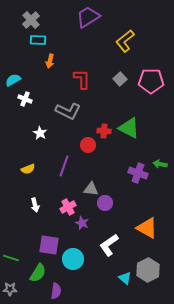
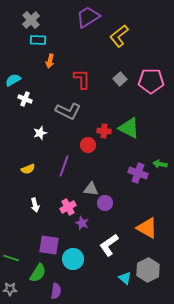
yellow L-shape: moved 6 px left, 5 px up
white star: rotated 24 degrees clockwise
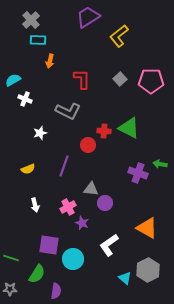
green semicircle: moved 1 px left, 1 px down
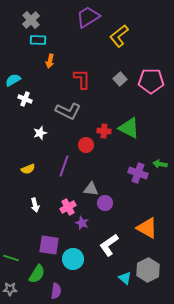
red circle: moved 2 px left
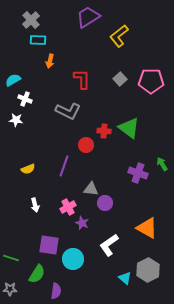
green triangle: rotated 10 degrees clockwise
white star: moved 24 px left, 13 px up; rotated 24 degrees clockwise
green arrow: moved 2 px right; rotated 48 degrees clockwise
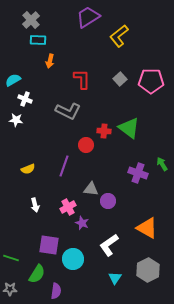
purple circle: moved 3 px right, 2 px up
cyan triangle: moved 10 px left; rotated 24 degrees clockwise
